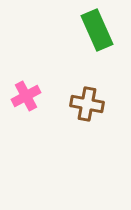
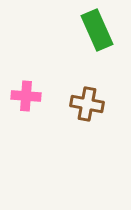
pink cross: rotated 32 degrees clockwise
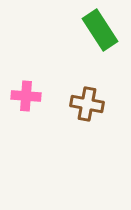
green rectangle: moved 3 px right; rotated 9 degrees counterclockwise
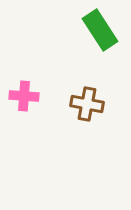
pink cross: moved 2 px left
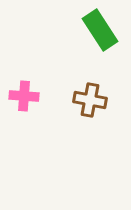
brown cross: moved 3 px right, 4 px up
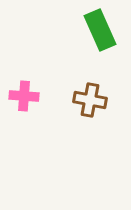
green rectangle: rotated 9 degrees clockwise
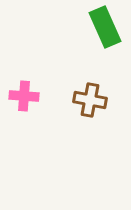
green rectangle: moved 5 px right, 3 px up
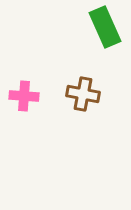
brown cross: moved 7 px left, 6 px up
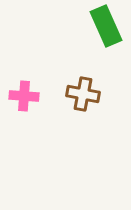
green rectangle: moved 1 px right, 1 px up
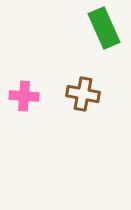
green rectangle: moved 2 px left, 2 px down
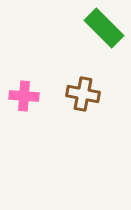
green rectangle: rotated 21 degrees counterclockwise
